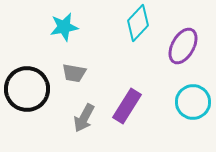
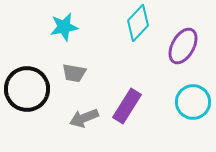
gray arrow: rotated 40 degrees clockwise
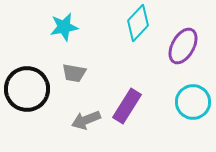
gray arrow: moved 2 px right, 2 px down
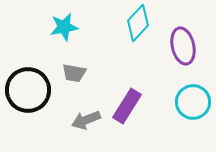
purple ellipse: rotated 42 degrees counterclockwise
black circle: moved 1 px right, 1 px down
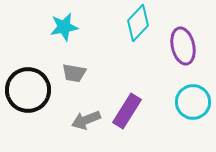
purple rectangle: moved 5 px down
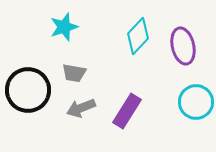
cyan diamond: moved 13 px down
cyan star: rotated 8 degrees counterclockwise
cyan circle: moved 3 px right
gray arrow: moved 5 px left, 12 px up
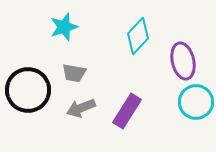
purple ellipse: moved 15 px down
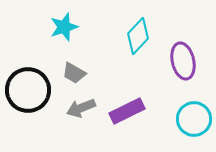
gray trapezoid: rotated 20 degrees clockwise
cyan circle: moved 2 px left, 17 px down
purple rectangle: rotated 32 degrees clockwise
